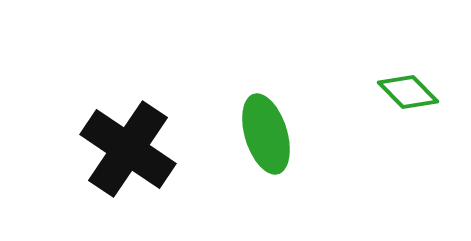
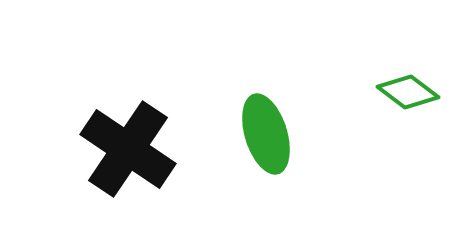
green diamond: rotated 8 degrees counterclockwise
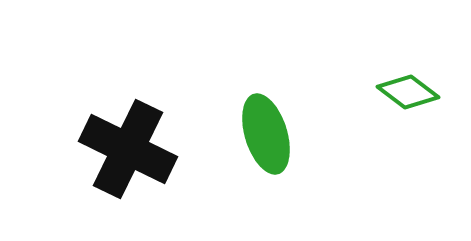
black cross: rotated 8 degrees counterclockwise
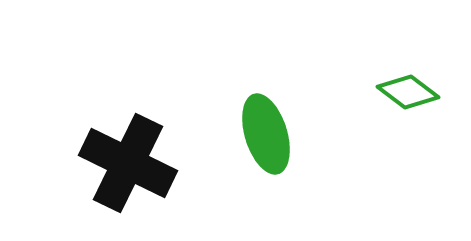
black cross: moved 14 px down
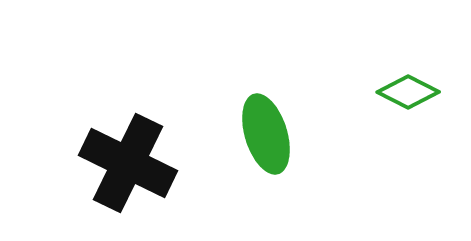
green diamond: rotated 10 degrees counterclockwise
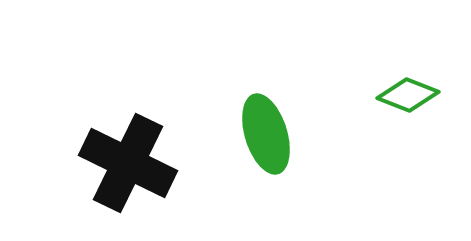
green diamond: moved 3 px down; rotated 6 degrees counterclockwise
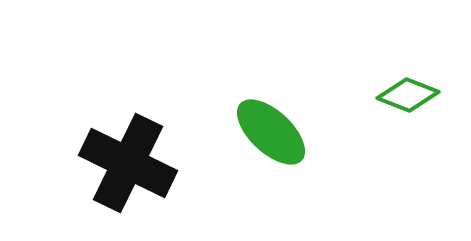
green ellipse: moved 5 px right, 2 px up; rotated 30 degrees counterclockwise
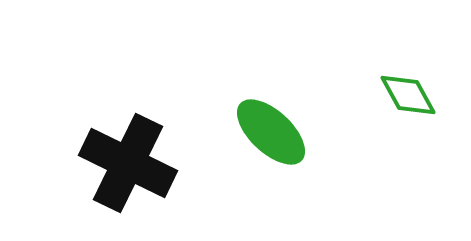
green diamond: rotated 40 degrees clockwise
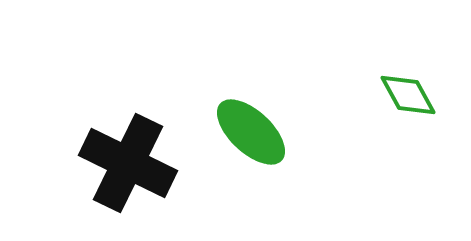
green ellipse: moved 20 px left
